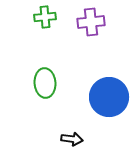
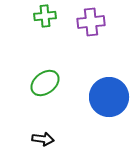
green cross: moved 1 px up
green ellipse: rotated 56 degrees clockwise
black arrow: moved 29 px left
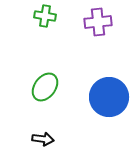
green cross: rotated 15 degrees clockwise
purple cross: moved 7 px right
green ellipse: moved 4 px down; rotated 16 degrees counterclockwise
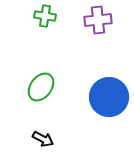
purple cross: moved 2 px up
green ellipse: moved 4 px left
black arrow: rotated 20 degrees clockwise
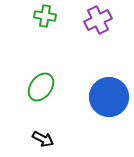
purple cross: rotated 20 degrees counterclockwise
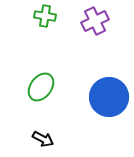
purple cross: moved 3 px left, 1 px down
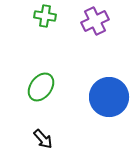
black arrow: rotated 20 degrees clockwise
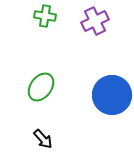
blue circle: moved 3 px right, 2 px up
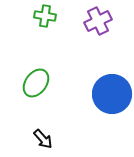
purple cross: moved 3 px right
green ellipse: moved 5 px left, 4 px up
blue circle: moved 1 px up
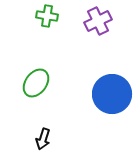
green cross: moved 2 px right
black arrow: rotated 60 degrees clockwise
